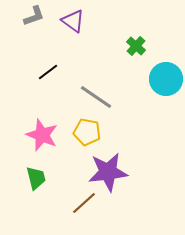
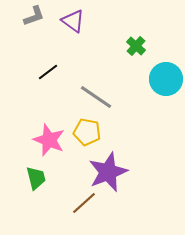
pink star: moved 7 px right, 5 px down
purple star: rotated 15 degrees counterclockwise
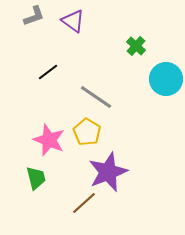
yellow pentagon: rotated 20 degrees clockwise
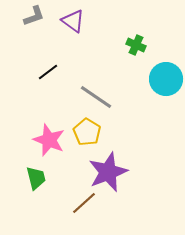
green cross: moved 1 px up; rotated 18 degrees counterclockwise
